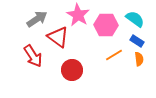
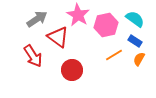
pink hexagon: rotated 15 degrees counterclockwise
blue rectangle: moved 2 px left
orange semicircle: rotated 144 degrees counterclockwise
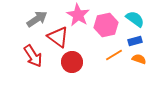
blue rectangle: rotated 48 degrees counterclockwise
orange semicircle: rotated 80 degrees clockwise
red circle: moved 8 px up
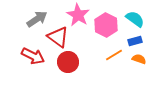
pink hexagon: rotated 20 degrees counterclockwise
red arrow: rotated 30 degrees counterclockwise
red circle: moved 4 px left
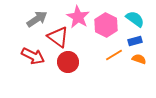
pink star: moved 2 px down
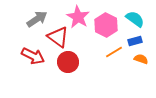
orange line: moved 3 px up
orange semicircle: moved 2 px right
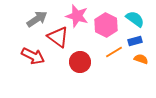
pink star: moved 1 px left, 1 px up; rotated 15 degrees counterclockwise
red circle: moved 12 px right
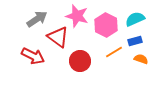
cyan semicircle: rotated 60 degrees counterclockwise
red circle: moved 1 px up
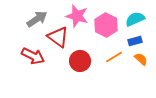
orange line: moved 5 px down
orange semicircle: rotated 24 degrees clockwise
